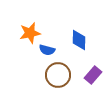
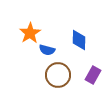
orange star: rotated 20 degrees counterclockwise
purple rectangle: rotated 12 degrees counterclockwise
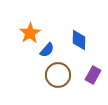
blue semicircle: rotated 63 degrees counterclockwise
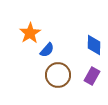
blue diamond: moved 15 px right, 5 px down
purple rectangle: moved 1 px left, 1 px down
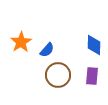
orange star: moved 9 px left, 9 px down
purple rectangle: rotated 24 degrees counterclockwise
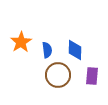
blue diamond: moved 19 px left, 5 px down
blue semicircle: rotated 49 degrees counterclockwise
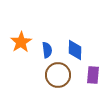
purple rectangle: moved 1 px right, 1 px up
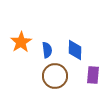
brown circle: moved 3 px left, 1 px down
